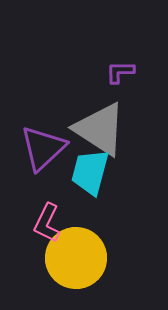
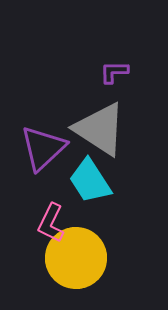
purple L-shape: moved 6 px left
cyan trapezoid: moved 9 px down; rotated 48 degrees counterclockwise
pink L-shape: moved 4 px right
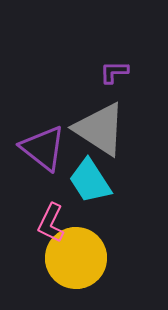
purple triangle: rotated 39 degrees counterclockwise
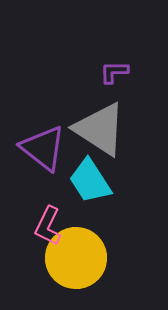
pink L-shape: moved 3 px left, 3 px down
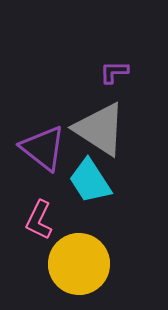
pink L-shape: moved 9 px left, 6 px up
yellow circle: moved 3 px right, 6 px down
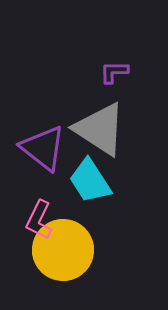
yellow circle: moved 16 px left, 14 px up
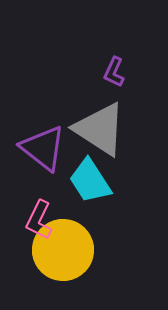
purple L-shape: rotated 64 degrees counterclockwise
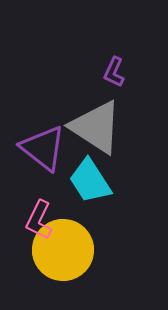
gray triangle: moved 4 px left, 2 px up
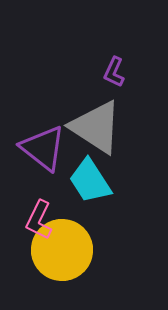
yellow circle: moved 1 px left
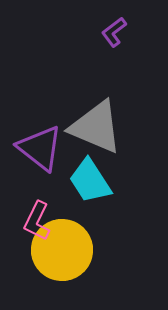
purple L-shape: moved 40 px up; rotated 28 degrees clockwise
gray triangle: rotated 10 degrees counterclockwise
purple triangle: moved 3 px left
pink L-shape: moved 2 px left, 1 px down
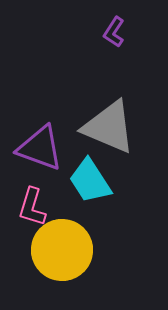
purple L-shape: rotated 20 degrees counterclockwise
gray triangle: moved 13 px right
purple triangle: rotated 18 degrees counterclockwise
pink L-shape: moved 5 px left, 14 px up; rotated 9 degrees counterclockwise
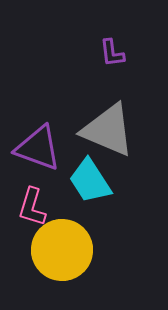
purple L-shape: moved 2 px left, 21 px down; rotated 40 degrees counterclockwise
gray triangle: moved 1 px left, 3 px down
purple triangle: moved 2 px left
